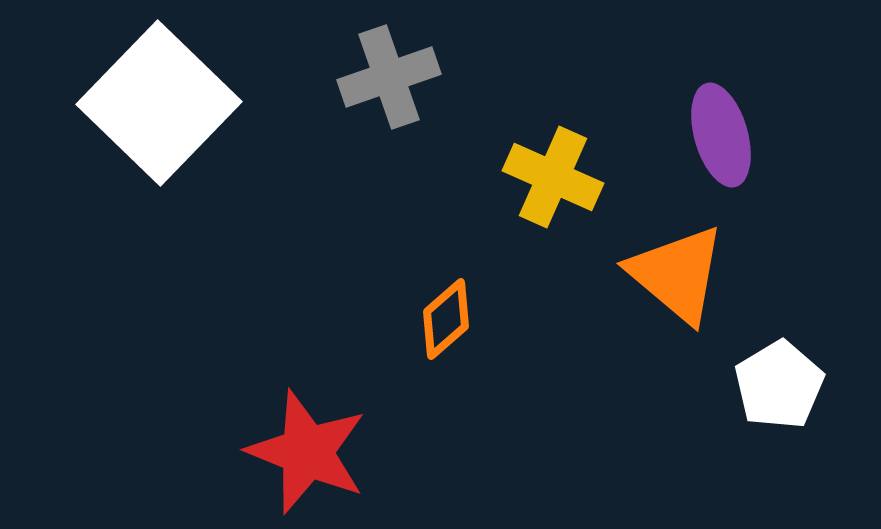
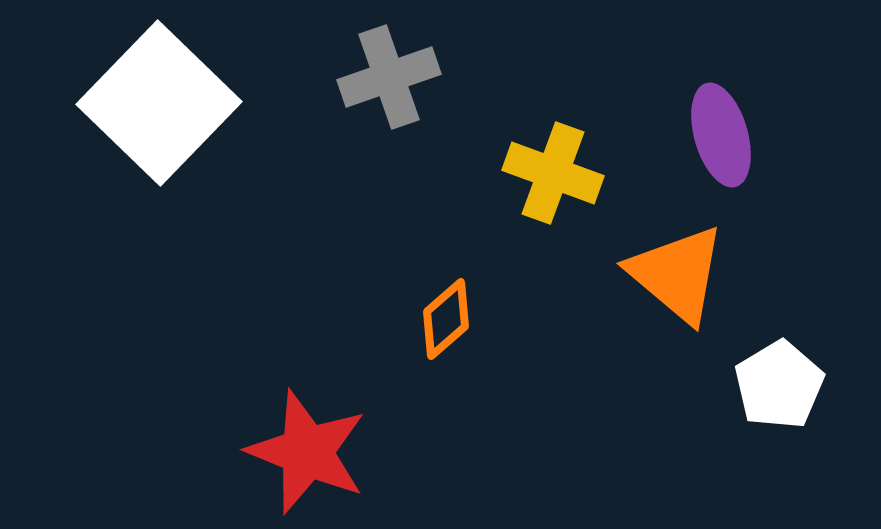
yellow cross: moved 4 px up; rotated 4 degrees counterclockwise
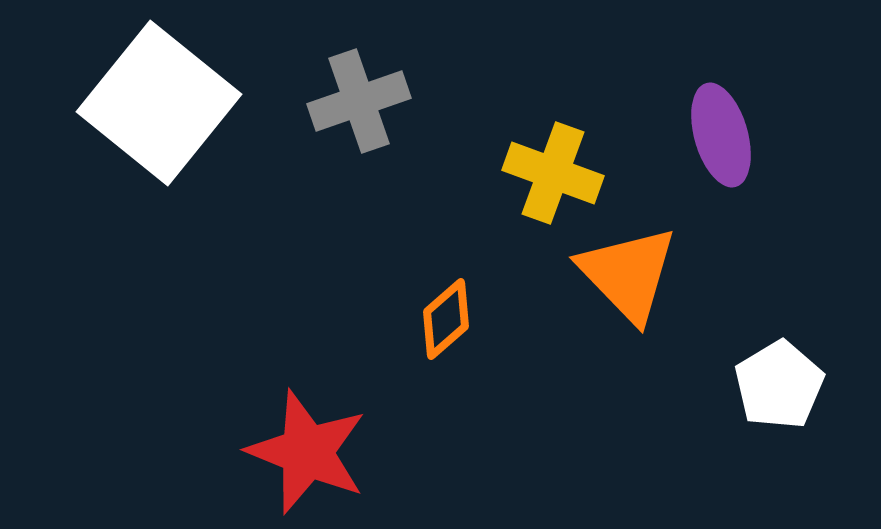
gray cross: moved 30 px left, 24 px down
white square: rotated 5 degrees counterclockwise
orange triangle: moved 49 px left; rotated 6 degrees clockwise
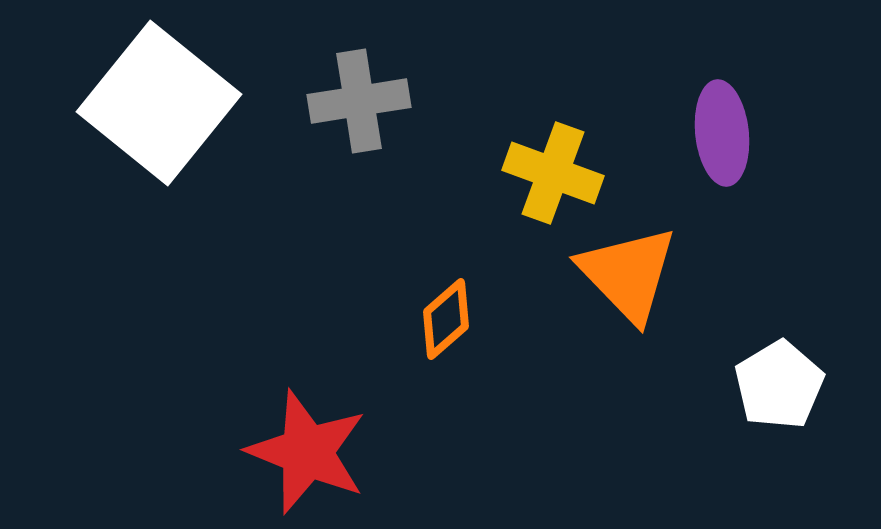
gray cross: rotated 10 degrees clockwise
purple ellipse: moved 1 px right, 2 px up; rotated 10 degrees clockwise
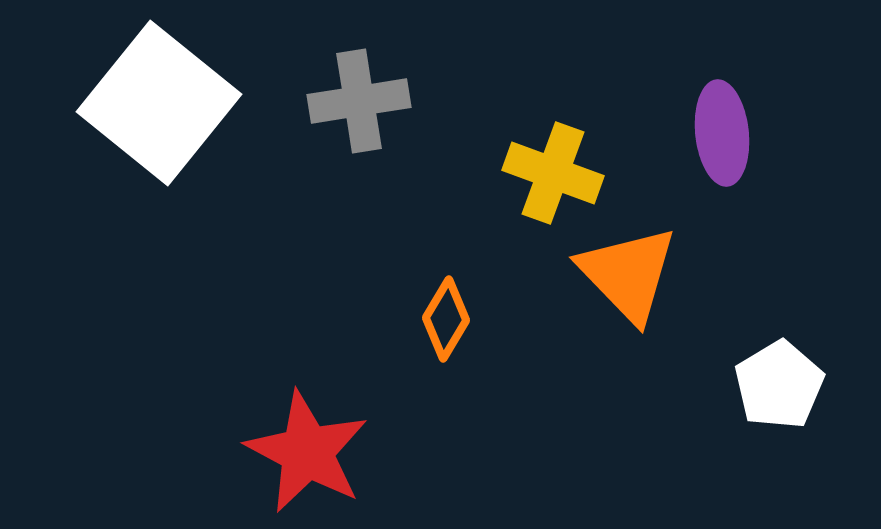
orange diamond: rotated 18 degrees counterclockwise
red star: rotated 6 degrees clockwise
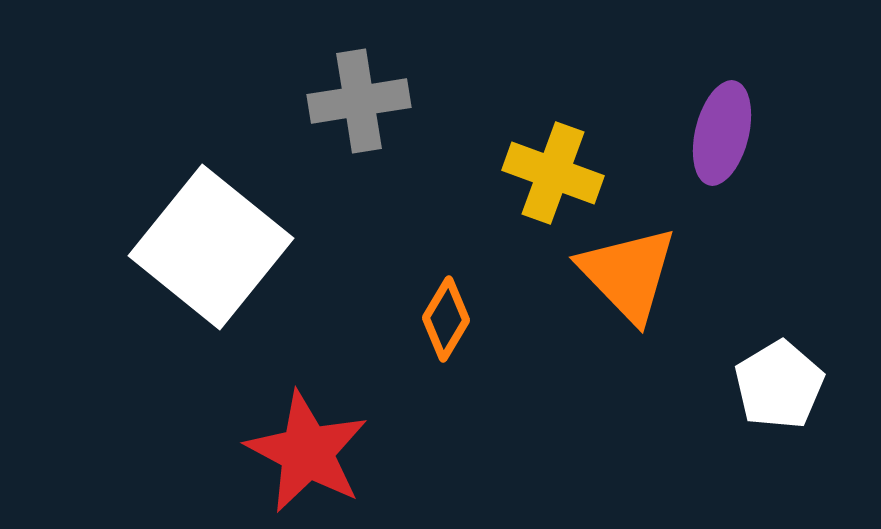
white square: moved 52 px right, 144 px down
purple ellipse: rotated 20 degrees clockwise
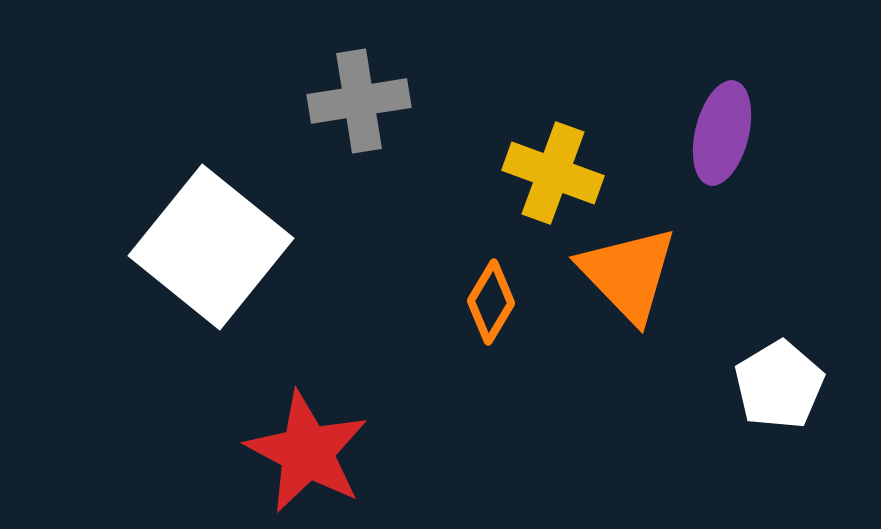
orange diamond: moved 45 px right, 17 px up
